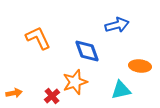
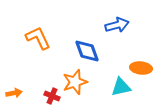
orange ellipse: moved 1 px right, 2 px down
cyan triangle: moved 3 px up
red cross: rotated 28 degrees counterclockwise
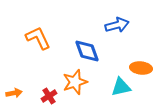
red cross: moved 3 px left; rotated 35 degrees clockwise
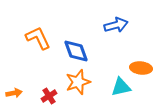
blue arrow: moved 1 px left
blue diamond: moved 11 px left
orange star: moved 3 px right
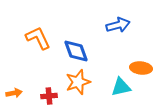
blue arrow: moved 2 px right
red cross: rotated 28 degrees clockwise
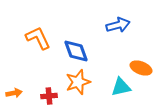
orange ellipse: rotated 15 degrees clockwise
